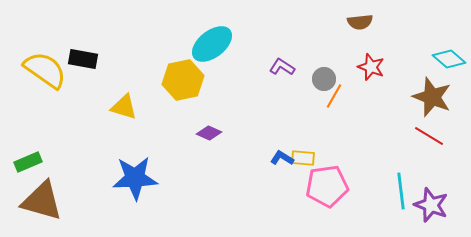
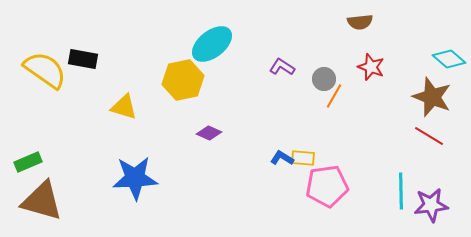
cyan line: rotated 6 degrees clockwise
purple star: rotated 28 degrees counterclockwise
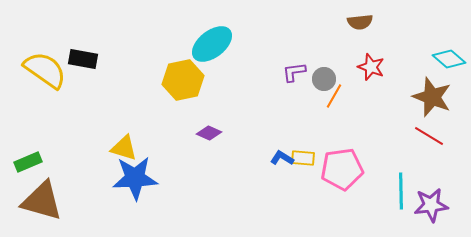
purple L-shape: moved 12 px right, 5 px down; rotated 40 degrees counterclockwise
yellow triangle: moved 41 px down
pink pentagon: moved 15 px right, 17 px up
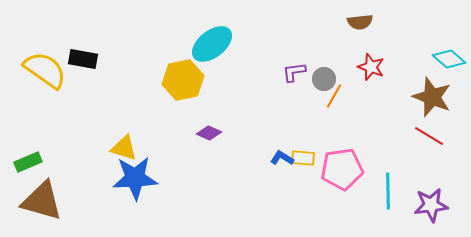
cyan line: moved 13 px left
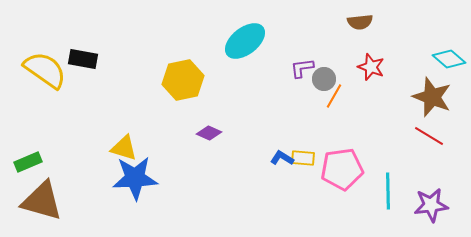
cyan ellipse: moved 33 px right, 3 px up
purple L-shape: moved 8 px right, 4 px up
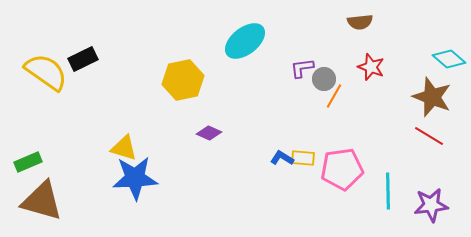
black rectangle: rotated 36 degrees counterclockwise
yellow semicircle: moved 1 px right, 2 px down
